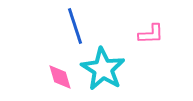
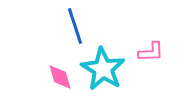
pink L-shape: moved 18 px down
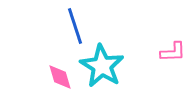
pink L-shape: moved 22 px right
cyan star: moved 1 px left, 3 px up
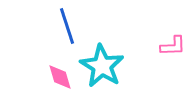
blue line: moved 8 px left
pink L-shape: moved 6 px up
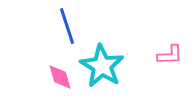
pink L-shape: moved 3 px left, 9 px down
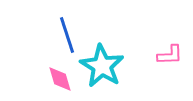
blue line: moved 9 px down
pink diamond: moved 2 px down
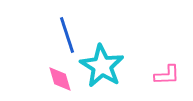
pink L-shape: moved 3 px left, 20 px down
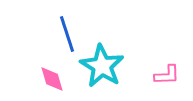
blue line: moved 1 px up
pink diamond: moved 8 px left
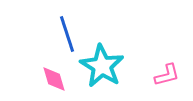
pink L-shape: rotated 12 degrees counterclockwise
pink diamond: moved 2 px right
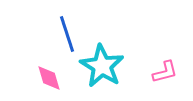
pink L-shape: moved 2 px left, 3 px up
pink diamond: moved 5 px left, 1 px up
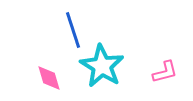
blue line: moved 6 px right, 4 px up
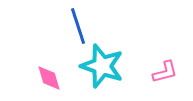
blue line: moved 5 px right, 4 px up
cyan star: rotated 12 degrees counterclockwise
